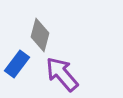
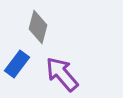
gray diamond: moved 2 px left, 8 px up
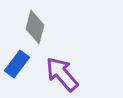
gray diamond: moved 3 px left
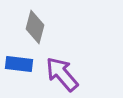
blue rectangle: moved 2 px right; rotated 60 degrees clockwise
